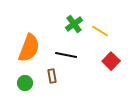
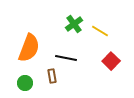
black line: moved 3 px down
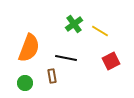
red square: rotated 18 degrees clockwise
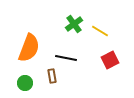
red square: moved 1 px left, 1 px up
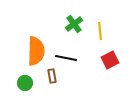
yellow line: rotated 54 degrees clockwise
orange semicircle: moved 7 px right, 3 px down; rotated 20 degrees counterclockwise
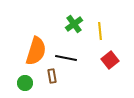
orange semicircle: rotated 16 degrees clockwise
red square: rotated 12 degrees counterclockwise
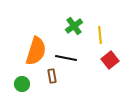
green cross: moved 2 px down
yellow line: moved 4 px down
green circle: moved 3 px left, 1 px down
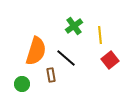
black line: rotated 30 degrees clockwise
brown rectangle: moved 1 px left, 1 px up
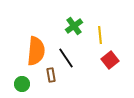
orange semicircle: rotated 12 degrees counterclockwise
black line: rotated 15 degrees clockwise
